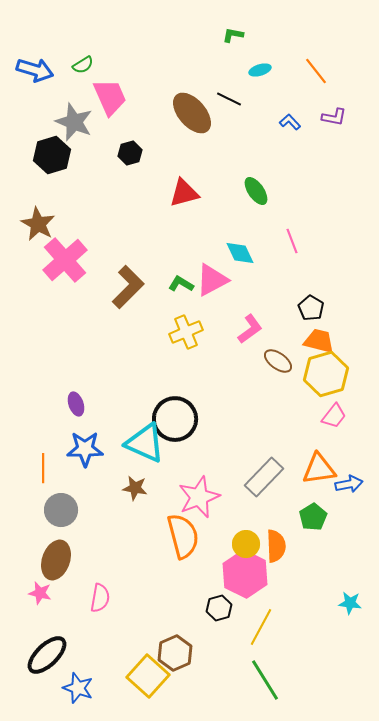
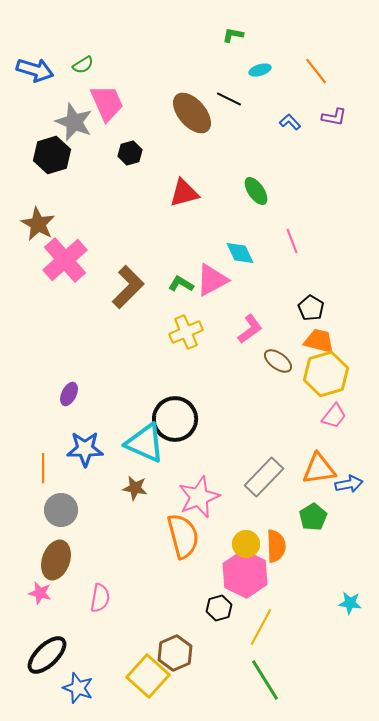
pink trapezoid at (110, 97): moved 3 px left, 6 px down
purple ellipse at (76, 404): moved 7 px left, 10 px up; rotated 45 degrees clockwise
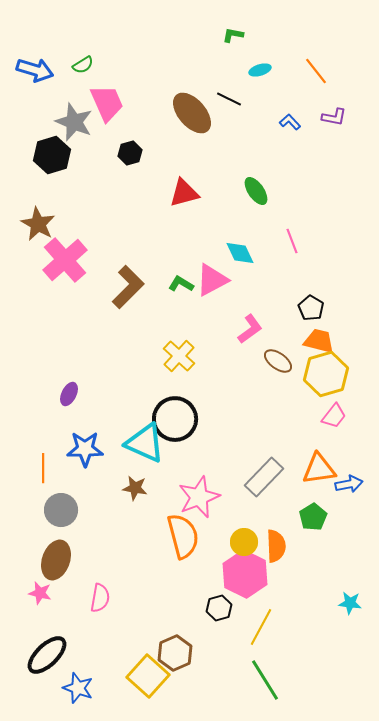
yellow cross at (186, 332): moved 7 px left, 24 px down; rotated 24 degrees counterclockwise
yellow circle at (246, 544): moved 2 px left, 2 px up
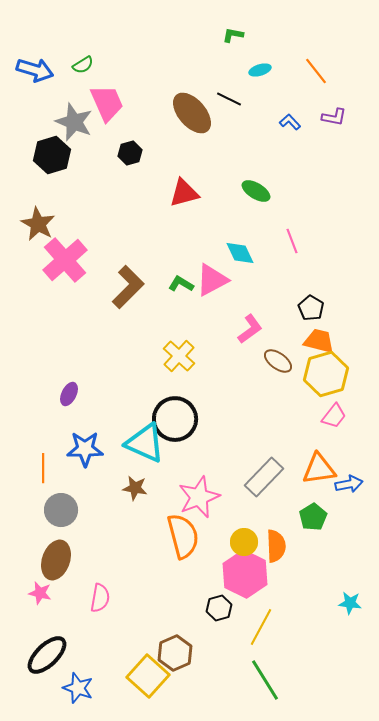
green ellipse at (256, 191): rotated 24 degrees counterclockwise
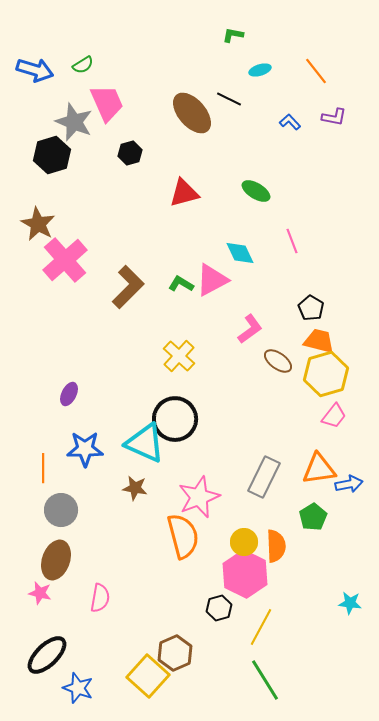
gray rectangle at (264, 477): rotated 18 degrees counterclockwise
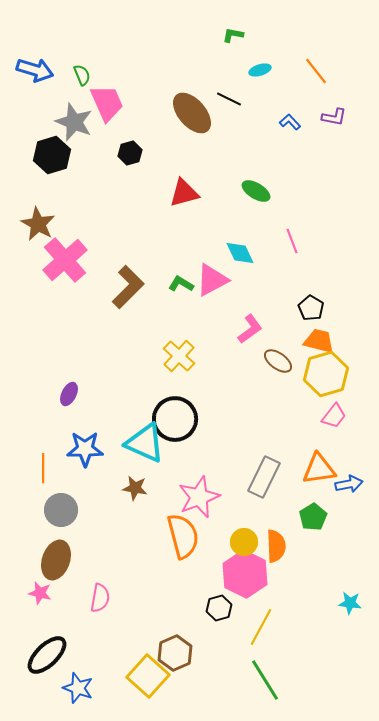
green semicircle at (83, 65): moved 1 px left, 10 px down; rotated 80 degrees counterclockwise
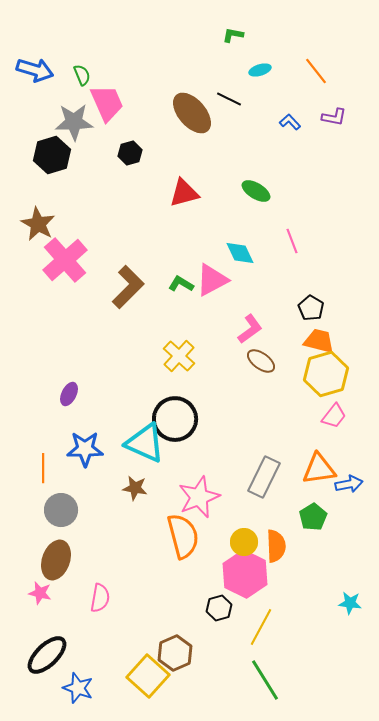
gray star at (74, 122): rotated 24 degrees counterclockwise
brown ellipse at (278, 361): moved 17 px left
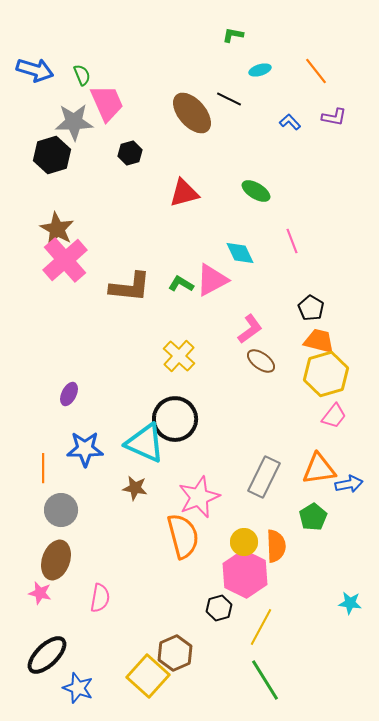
brown star at (38, 224): moved 19 px right, 5 px down
brown L-shape at (128, 287): moved 2 px right; rotated 51 degrees clockwise
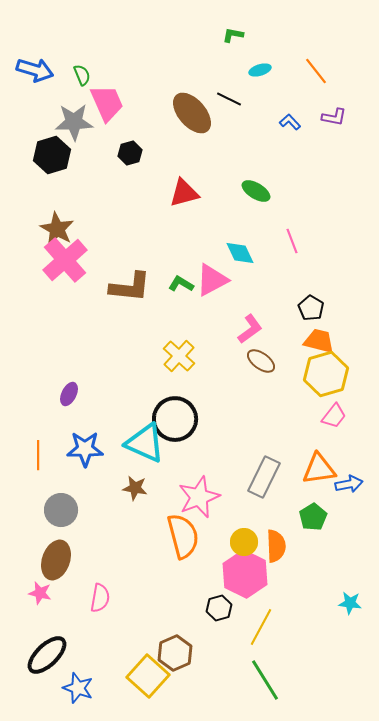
orange line at (43, 468): moved 5 px left, 13 px up
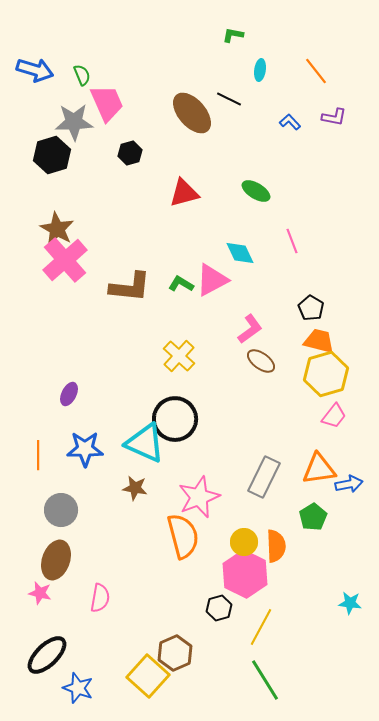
cyan ellipse at (260, 70): rotated 65 degrees counterclockwise
